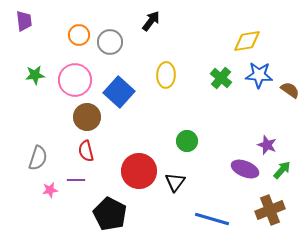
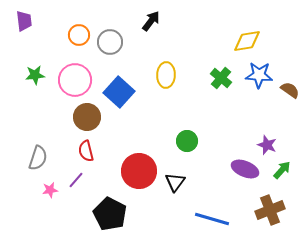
purple line: rotated 48 degrees counterclockwise
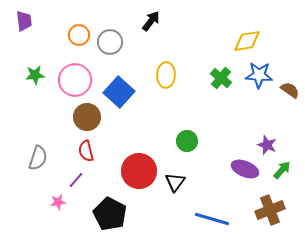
pink star: moved 8 px right, 12 px down
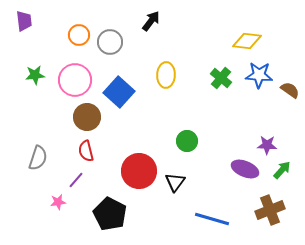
yellow diamond: rotated 16 degrees clockwise
purple star: rotated 18 degrees counterclockwise
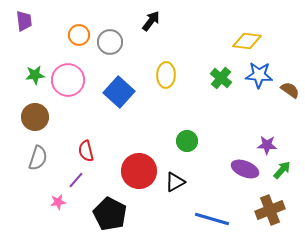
pink circle: moved 7 px left
brown circle: moved 52 px left
black triangle: rotated 25 degrees clockwise
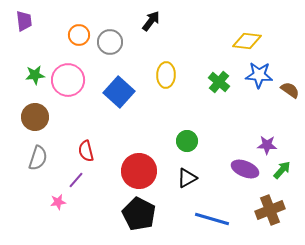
green cross: moved 2 px left, 4 px down
black triangle: moved 12 px right, 4 px up
black pentagon: moved 29 px right
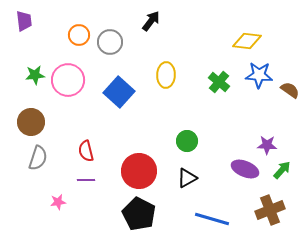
brown circle: moved 4 px left, 5 px down
purple line: moved 10 px right; rotated 48 degrees clockwise
